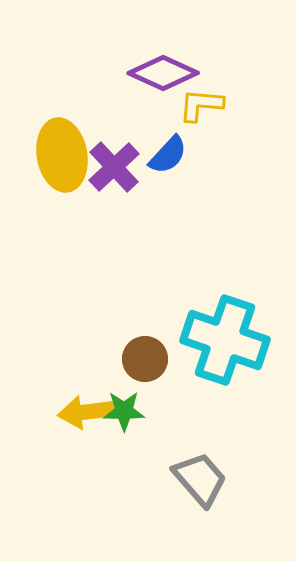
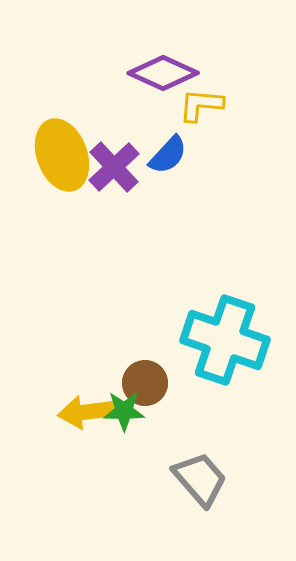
yellow ellipse: rotated 10 degrees counterclockwise
brown circle: moved 24 px down
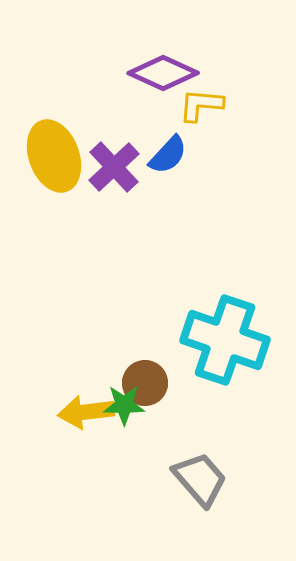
yellow ellipse: moved 8 px left, 1 px down
green star: moved 6 px up
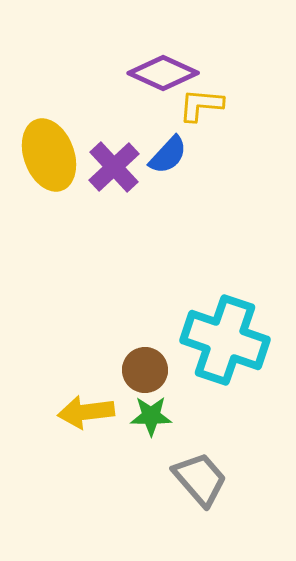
yellow ellipse: moved 5 px left, 1 px up
brown circle: moved 13 px up
green star: moved 27 px right, 11 px down
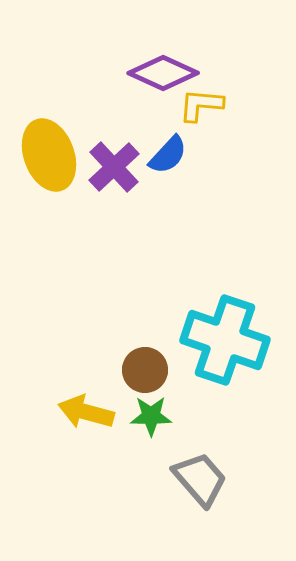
yellow arrow: rotated 22 degrees clockwise
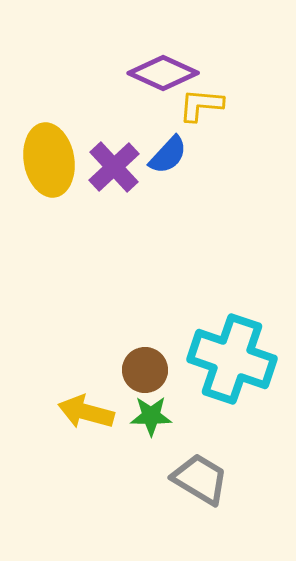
yellow ellipse: moved 5 px down; rotated 10 degrees clockwise
cyan cross: moved 7 px right, 19 px down
gray trapezoid: rotated 18 degrees counterclockwise
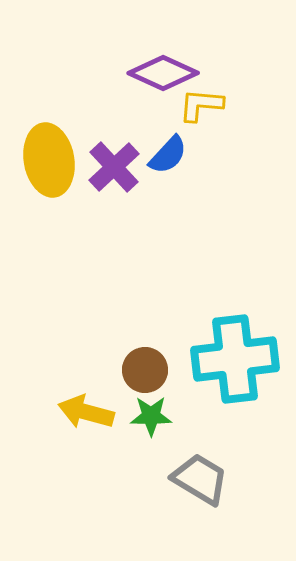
cyan cross: moved 3 px right; rotated 26 degrees counterclockwise
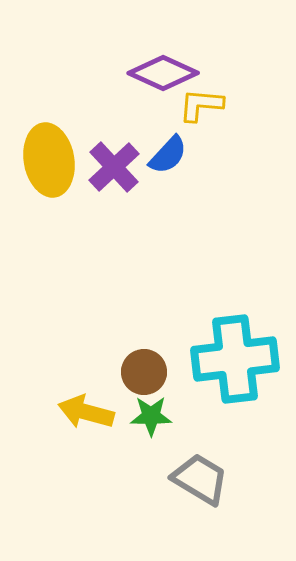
brown circle: moved 1 px left, 2 px down
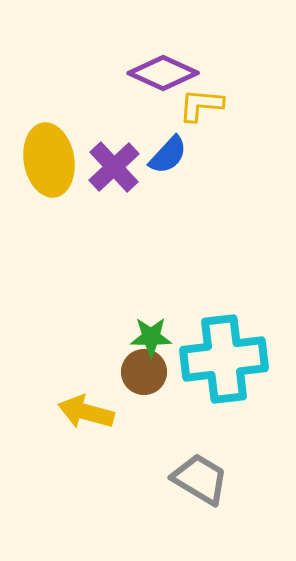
cyan cross: moved 11 px left
green star: moved 79 px up
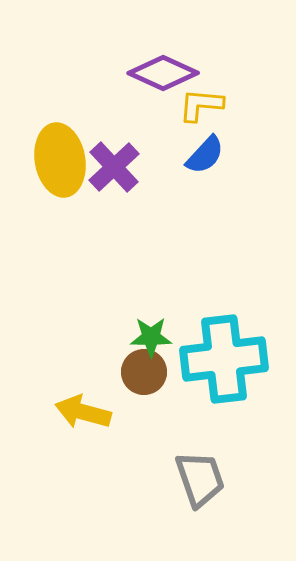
blue semicircle: moved 37 px right
yellow ellipse: moved 11 px right
yellow arrow: moved 3 px left
gray trapezoid: rotated 40 degrees clockwise
